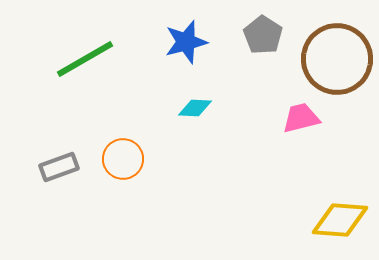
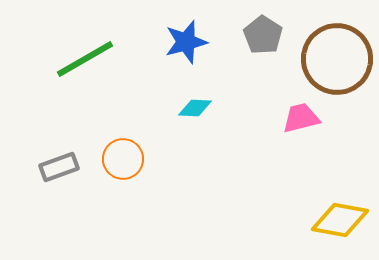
yellow diamond: rotated 6 degrees clockwise
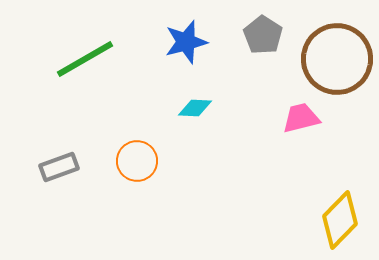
orange circle: moved 14 px right, 2 px down
yellow diamond: rotated 56 degrees counterclockwise
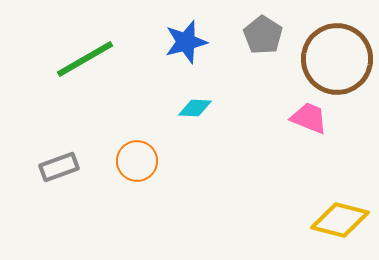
pink trapezoid: moved 8 px right; rotated 36 degrees clockwise
yellow diamond: rotated 60 degrees clockwise
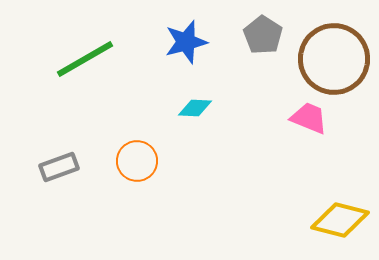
brown circle: moved 3 px left
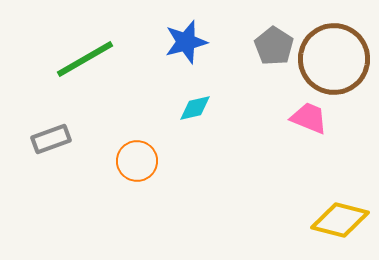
gray pentagon: moved 11 px right, 11 px down
cyan diamond: rotated 16 degrees counterclockwise
gray rectangle: moved 8 px left, 28 px up
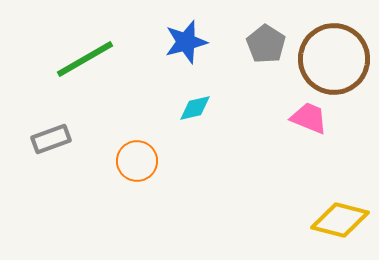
gray pentagon: moved 8 px left, 2 px up
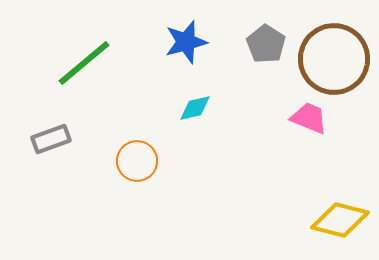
green line: moved 1 px left, 4 px down; rotated 10 degrees counterclockwise
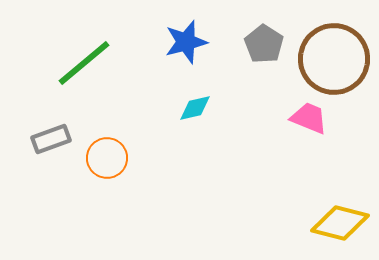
gray pentagon: moved 2 px left
orange circle: moved 30 px left, 3 px up
yellow diamond: moved 3 px down
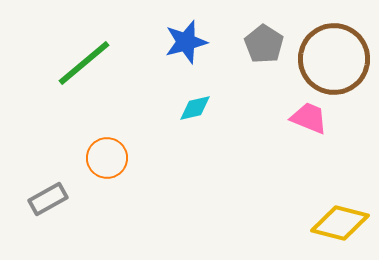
gray rectangle: moved 3 px left, 60 px down; rotated 9 degrees counterclockwise
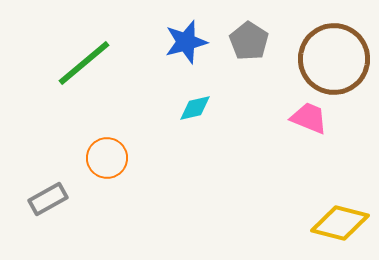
gray pentagon: moved 15 px left, 3 px up
